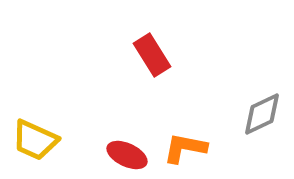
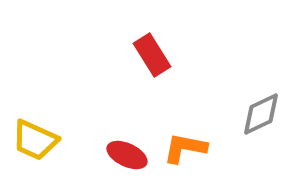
gray diamond: moved 1 px left
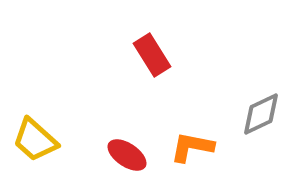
yellow trapezoid: rotated 18 degrees clockwise
orange L-shape: moved 7 px right, 1 px up
red ellipse: rotated 9 degrees clockwise
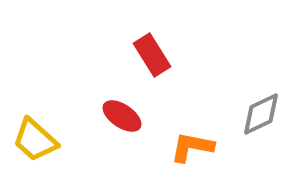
red ellipse: moved 5 px left, 39 px up
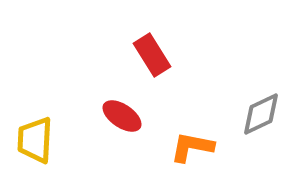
yellow trapezoid: rotated 51 degrees clockwise
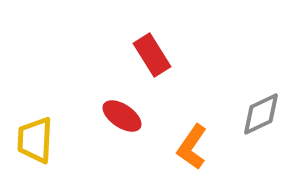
orange L-shape: rotated 66 degrees counterclockwise
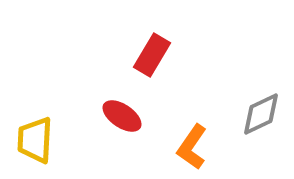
red rectangle: rotated 63 degrees clockwise
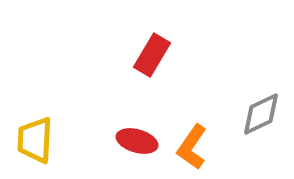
red ellipse: moved 15 px right, 25 px down; rotated 18 degrees counterclockwise
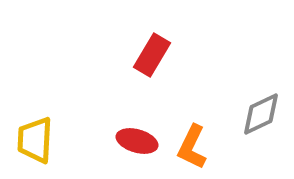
orange L-shape: rotated 9 degrees counterclockwise
